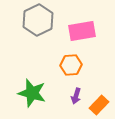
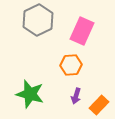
pink rectangle: rotated 56 degrees counterclockwise
green star: moved 2 px left, 1 px down
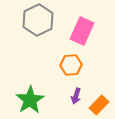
green star: moved 6 px down; rotated 24 degrees clockwise
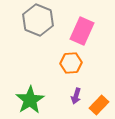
gray hexagon: rotated 12 degrees counterclockwise
orange hexagon: moved 2 px up
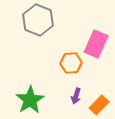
pink rectangle: moved 14 px right, 13 px down
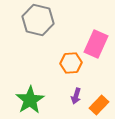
gray hexagon: rotated 8 degrees counterclockwise
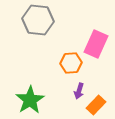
gray hexagon: rotated 8 degrees counterclockwise
purple arrow: moved 3 px right, 5 px up
orange rectangle: moved 3 px left
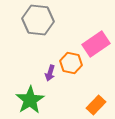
pink rectangle: rotated 32 degrees clockwise
orange hexagon: rotated 15 degrees clockwise
purple arrow: moved 29 px left, 18 px up
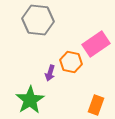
orange hexagon: moved 1 px up
orange rectangle: rotated 24 degrees counterclockwise
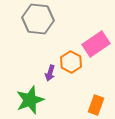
gray hexagon: moved 1 px up
orange hexagon: rotated 15 degrees clockwise
green star: rotated 12 degrees clockwise
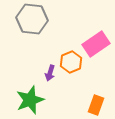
gray hexagon: moved 6 px left
orange hexagon: rotated 10 degrees clockwise
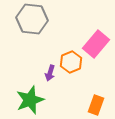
pink rectangle: rotated 16 degrees counterclockwise
